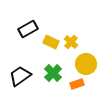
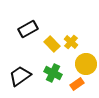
yellow rectangle: moved 1 px right, 2 px down; rotated 21 degrees clockwise
green cross: rotated 18 degrees counterclockwise
orange rectangle: rotated 16 degrees counterclockwise
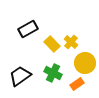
yellow circle: moved 1 px left, 1 px up
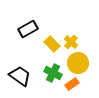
yellow circle: moved 7 px left
black trapezoid: rotated 70 degrees clockwise
orange rectangle: moved 5 px left
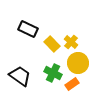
black rectangle: rotated 54 degrees clockwise
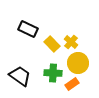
green cross: rotated 24 degrees counterclockwise
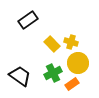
black rectangle: moved 9 px up; rotated 60 degrees counterclockwise
yellow cross: rotated 24 degrees counterclockwise
green cross: rotated 30 degrees counterclockwise
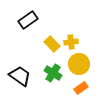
yellow cross: rotated 24 degrees counterclockwise
yellow circle: moved 1 px right, 1 px down
green cross: rotated 30 degrees counterclockwise
orange rectangle: moved 9 px right, 4 px down
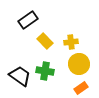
yellow rectangle: moved 7 px left, 3 px up
green cross: moved 8 px left, 2 px up; rotated 24 degrees counterclockwise
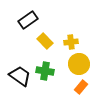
orange rectangle: moved 1 px up; rotated 16 degrees counterclockwise
